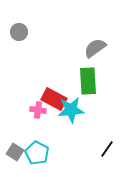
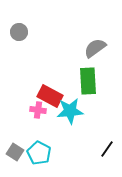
red rectangle: moved 4 px left, 3 px up
cyan star: moved 1 px left, 1 px down
cyan pentagon: moved 2 px right
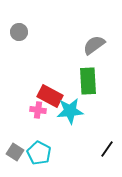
gray semicircle: moved 1 px left, 3 px up
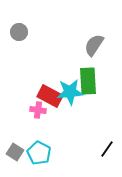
gray semicircle: rotated 20 degrees counterclockwise
cyan star: moved 19 px up
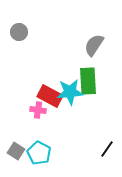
gray square: moved 1 px right, 1 px up
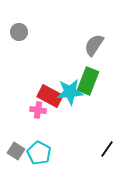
green rectangle: rotated 24 degrees clockwise
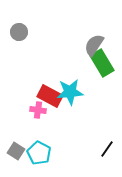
green rectangle: moved 14 px right, 18 px up; rotated 52 degrees counterclockwise
